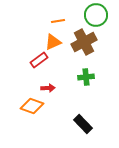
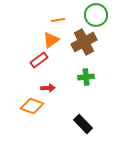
orange line: moved 1 px up
orange triangle: moved 2 px left, 2 px up; rotated 12 degrees counterclockwise
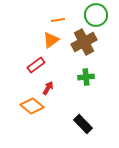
red rectangle: moved 3 px left, 5 px down
red arrow: rotated 56 degrees counterclockwise
orange diamond: rotated 20 degrees clockwise
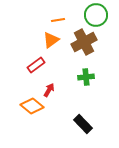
red arrow: moved 1 px right, 2 px down
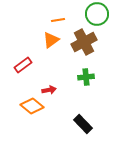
green circle: moved 1 px right, 1 px up
red rectangle: moved 13 px left
red arrow: rotated 48 degrees clockwise
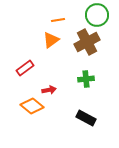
green circle: moved 1 px down
brown cross: moved 3 px right
red rectangle: moved 2 px right, 3 px down
green cross: moved 2 px down
black rectangle: moved 3 px right, 6 px up; rotated 18 degrees counterclockwise
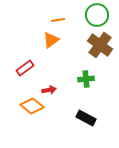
brown cross: moved 13 px right, 3 px down; rotated 25 degrees counterclockwise
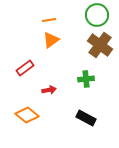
orange line: moved 9 px left
orange diamond: moved 5 px left, 9 px down
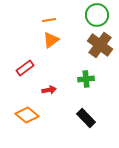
black rectangle: rotated 18 degrees clockwise
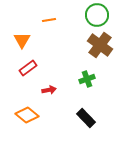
orange triangle: moved 29 px left; rotated 24 degrees counterclockwise
red rectangle: moved 3 px right
green cross: moved 1 px right; rotated 14 degrees counterclockwise
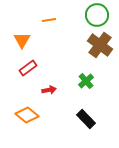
green cross: moved 1 px left, 2 px down; rotated 21 degrees counterclockwise
black rectangle: moved 1 px down
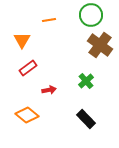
green circle: moved 6 px left
